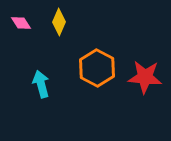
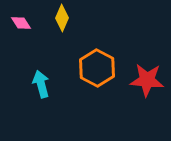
yellow diamond: moved 3 px right, 4 px up
red star: moved 2 px right, 3 px down
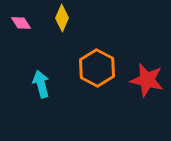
red star: rotated 8 degrees clockwise
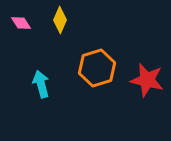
yellow diamond: moved 2 px left, 2 px down
orange hexagon: rotated 15 degrees clockwise
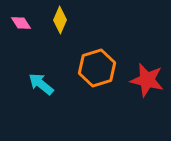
cyan arrow: rotated 36 degrees counterclockwise
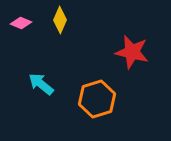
pink diamond: rotated 35 degrees counterclockwise
orange hexagon: moved 31 px down
red star: moved 15 px left, 28 px up
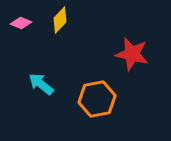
yellow diamond: rotated 20 degrees clockwise
red star: moved 2 px down
orange hexagon: rotated 6 degrees clockwise
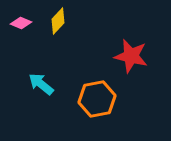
yellow diamond: moved 2 px left, 1 px down
red star: moved 1 px left, 2 px down
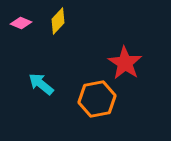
red star: moved 6 px left, 7 px down; rotated 20 degrees clockwise
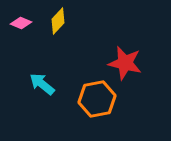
red star: rotated 20 degrees counterclockwise
cyan arrow: moved 1 px right
